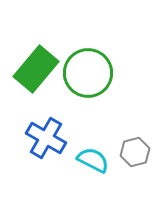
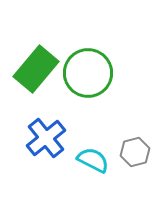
blue cross: rotated 21 degrees clockwise
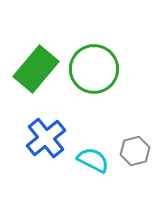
green circle: moved 6 px right, 4 px up
gray hexagon: moved 1 px up
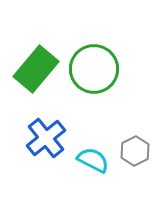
gray hexagon: rotated 12 degrees counterclockwise
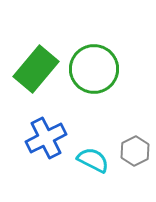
blue cross: rotated 12 degrees clockwise
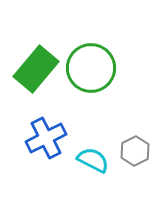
green circle: moved 3 px left, 1 px up
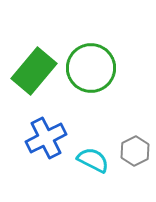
green rectangle: moved 2 px left, 2 px down
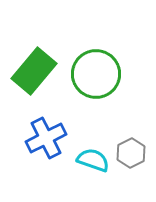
green circle: moved 5 px right, 6 px down
gray hexagon: moved 4 px left, 2 px down
cyan semicircle: rotated 8 degrees counterclockwise
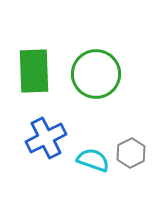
green rectangle: rotated 42 degrees counterclockwise
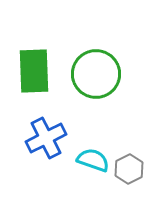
gray hexagon: moved 2 px left, 16 px down
